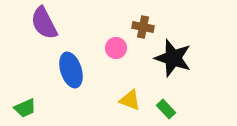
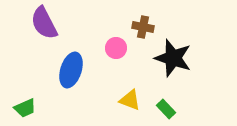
blue ellipse: rotated 36 degrees clockwise
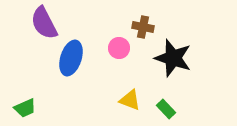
pink circle: moved 3 px right
blue ellipse: moved 12 px up
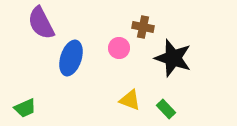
purple semicircle: moved 3 px left
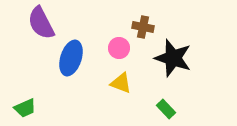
yellow triangle: moved 9 px left, 17 px up
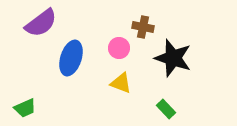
purple semicircle: rotated 100 degrees counterclockwise
